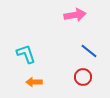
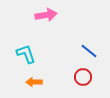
pink arrow: moved 29 px left
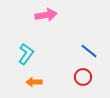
cyan L-shape: rotated 55 degrees clockwise
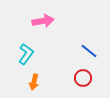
pink arrow: moved 3 px left, 6 px down
red circle: moved 1 px down
orange arrow: rotated 77 degrees counterclockwise
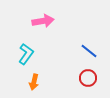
red circle: moved 5 px right
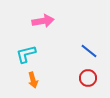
cyan L-shape: rotated 140 degrees counterclockwise
orange arrow: moved 1 px left, 2 px up; rotated 28 degrees counterclockwise
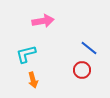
blue line: moved 3 px up
red circle: moved 6 px left, 8 px up
